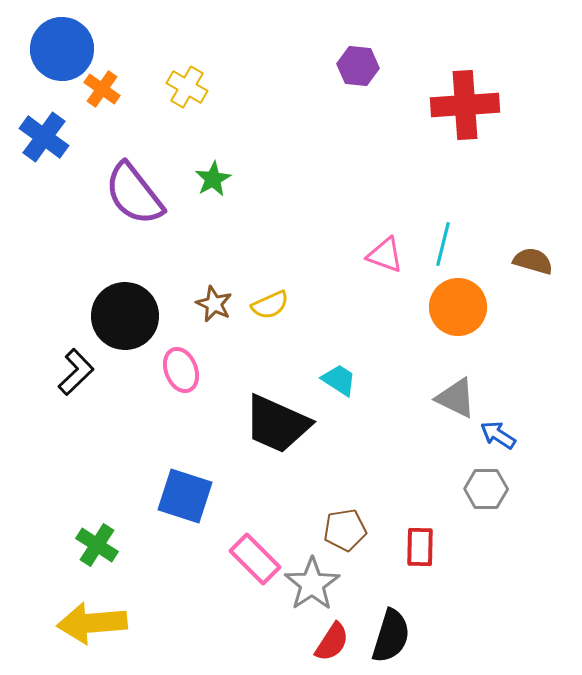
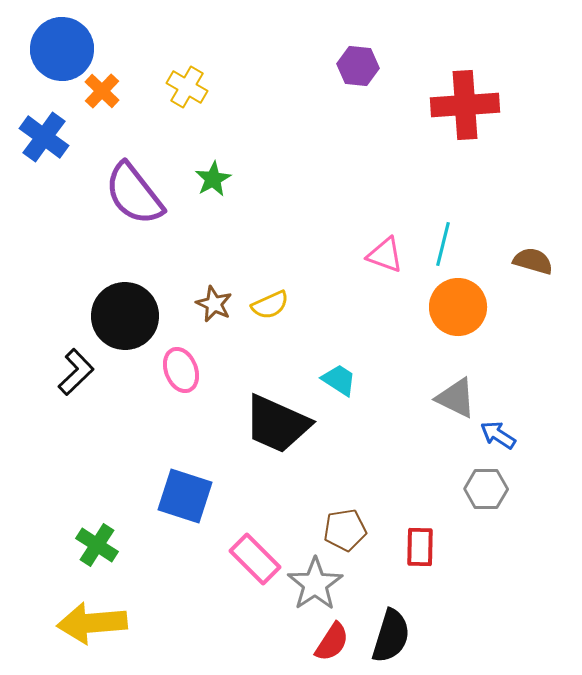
orange cross: moved 2 px down; rotated 9 degrees clockwise
gray star: moved 3 px right
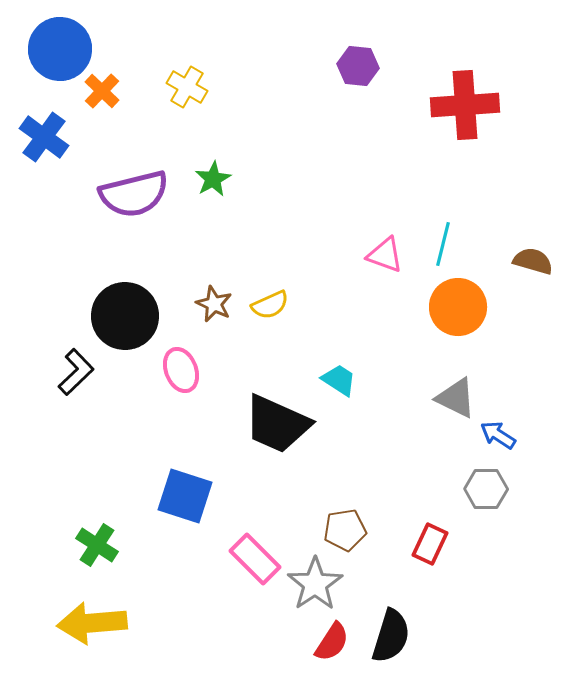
blue circle: moved 2 px left
purple semicircle: rotated 66 degrees counterclockwise
red rectangle: moved 10 px right, 3 px up; rotated 24 degrees clockwise
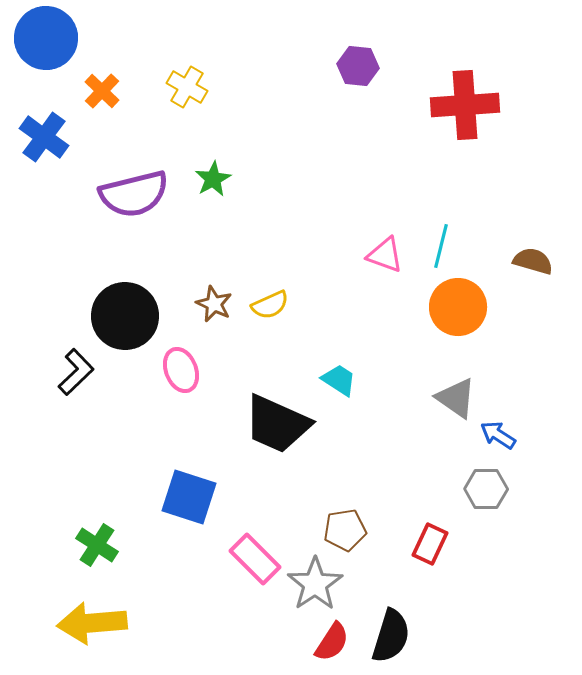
blue circle: moved 14 px left, 11 px up
cyan line: moved 2 px left, 2 px down
gray triangle: rotated 9 degrees clockwise
blue square: moved 4 px right, 1 px down
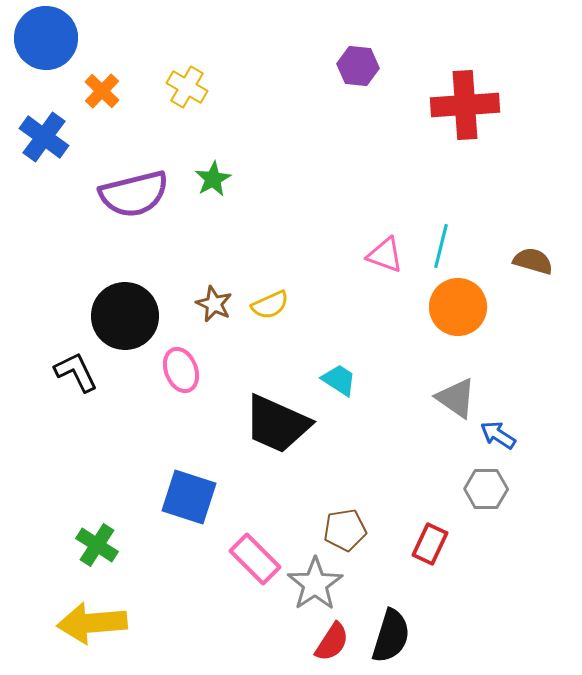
black L-shape: rotated 72 degrees counterclockwise
